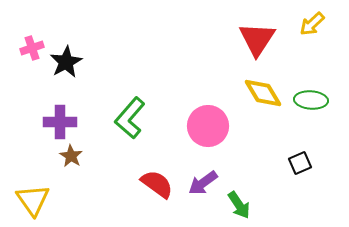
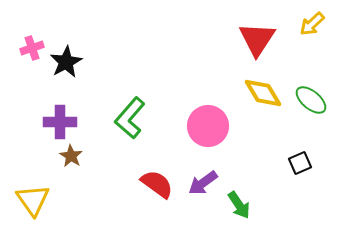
green ellipse: rotated 36 degrees clockwise
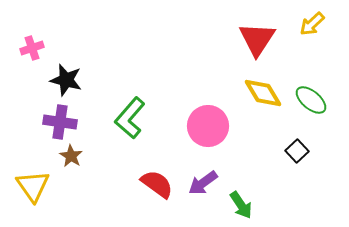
black star: moved 18 px down; rotated 28 degrees counterclockwise
purple cross: rotated 8 degrees clockwise
black square: moved 3 px left, 12 px up; rotated 20 degrees counterclockwise
yellow triangle: moved 14 px up
green arrow: moved 2 px right
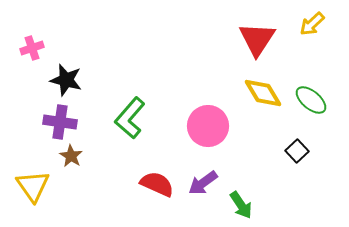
red semicircle: rotated 12 degrees counterclockwise
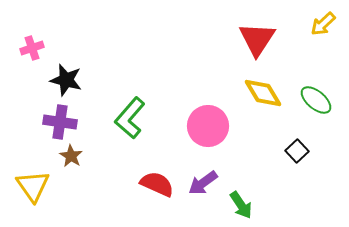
yellow arrow: moved 11 px right
green ellipse: moved 5 px right
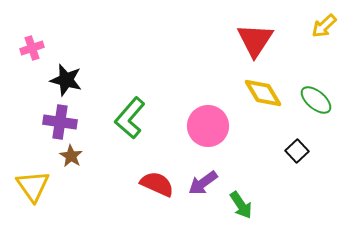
yellow arrow: moved 1 px right, 2 px down
red triangle: moved 2 px left, 1 px down
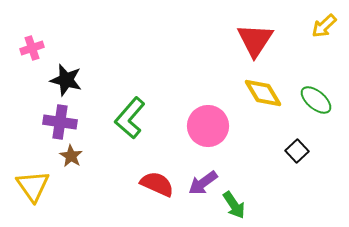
green arrow: moved 7 px left
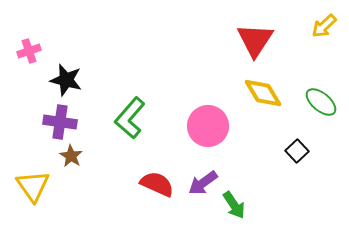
pink cross: moved 3 px left, 3 px down
green ellipse: moved 5 px right, 2 px down
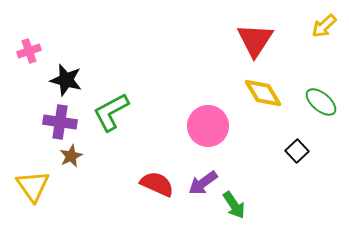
green L-shape: moved 19 px left, 6 px up; rotated 21 degrees clockwise
brown star: rotated 15 degrees clockwise
